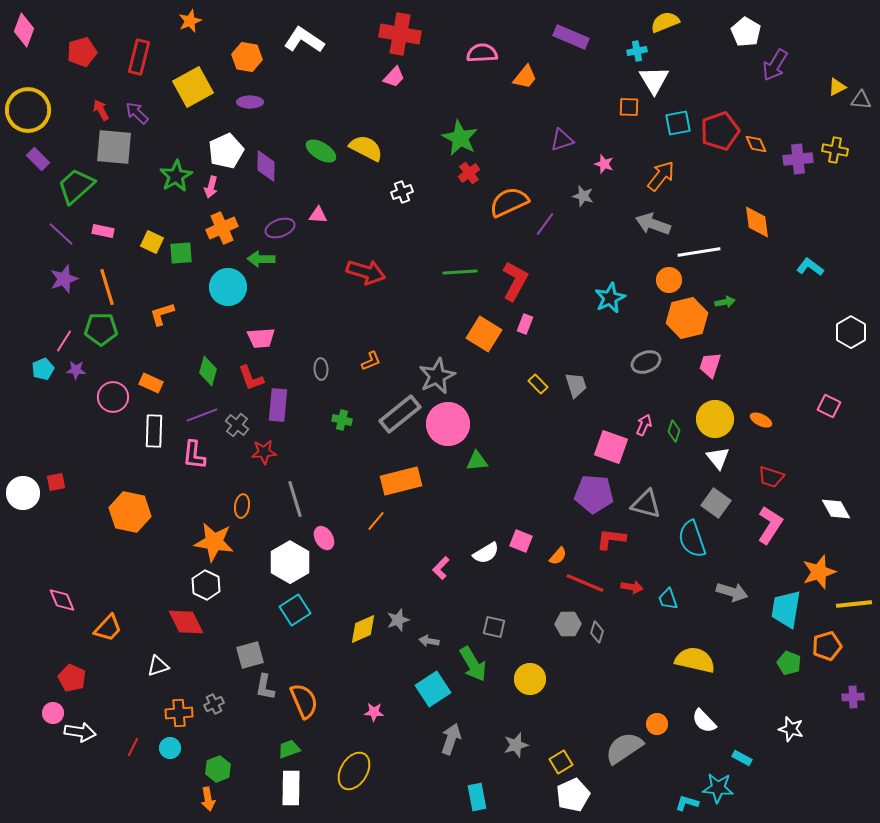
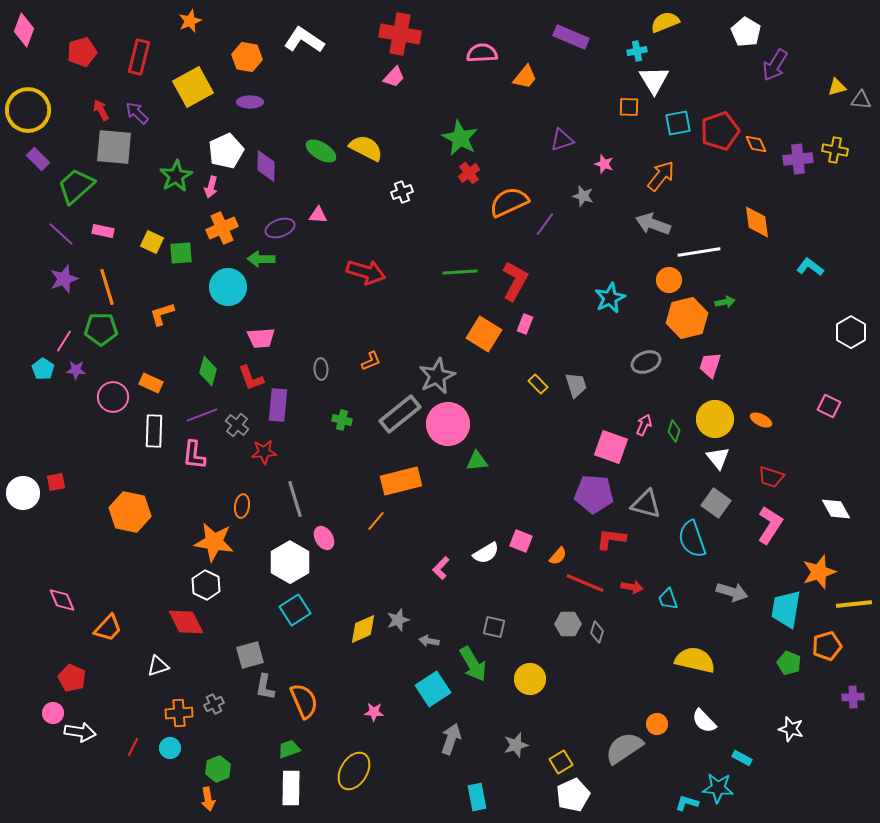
yellow triangle at (837, 87): rotated 12 degrees clockwise
cyan pentagon at (43, 369): rotated 15 degrees counterclockwise
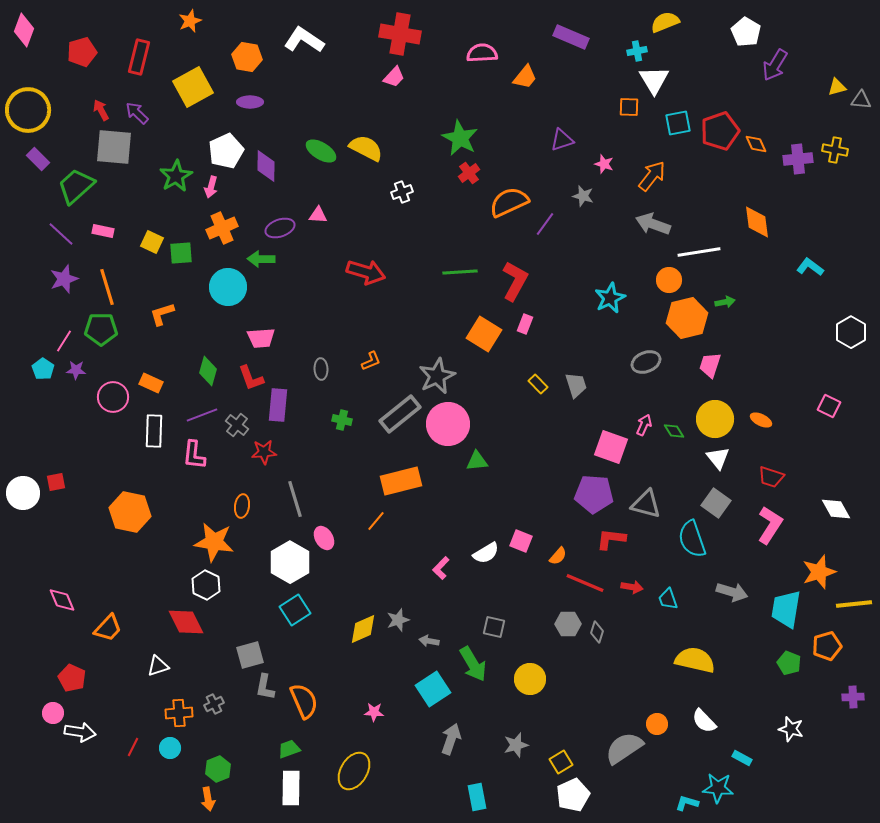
orange arrow at (661, 176): moved 9 px left
green diamond at (674, 431): rotated 50 degrees counterclockwise
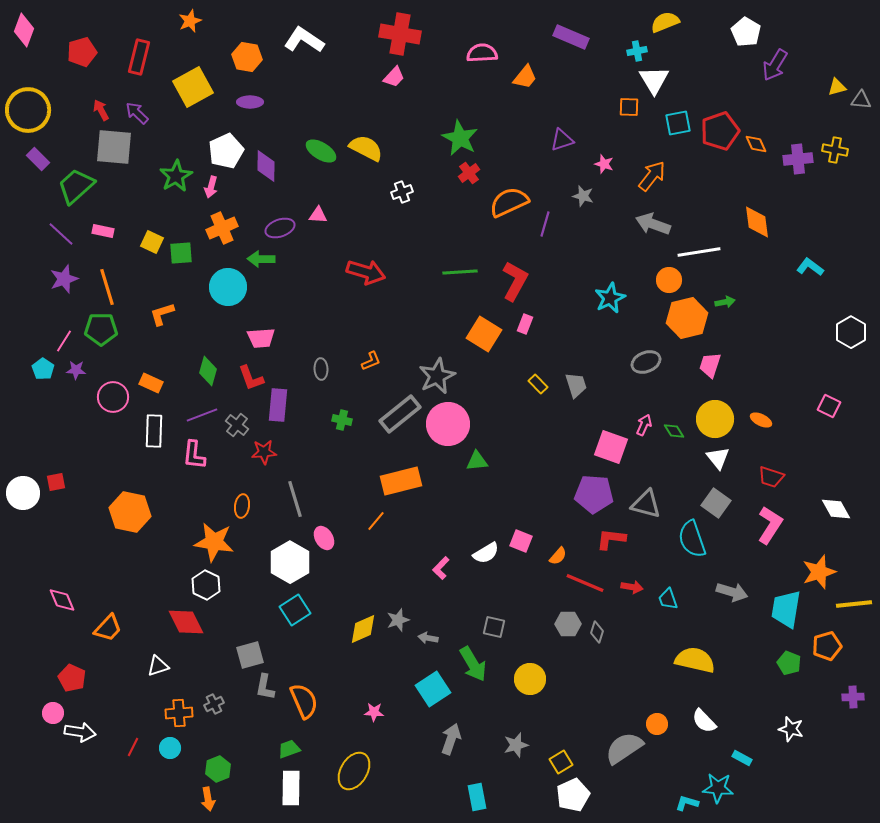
purple line at (545, 224): rotated 20 degrees counterclockwise
gray arrow at (429, 641): moved 1 px left, 3 px up
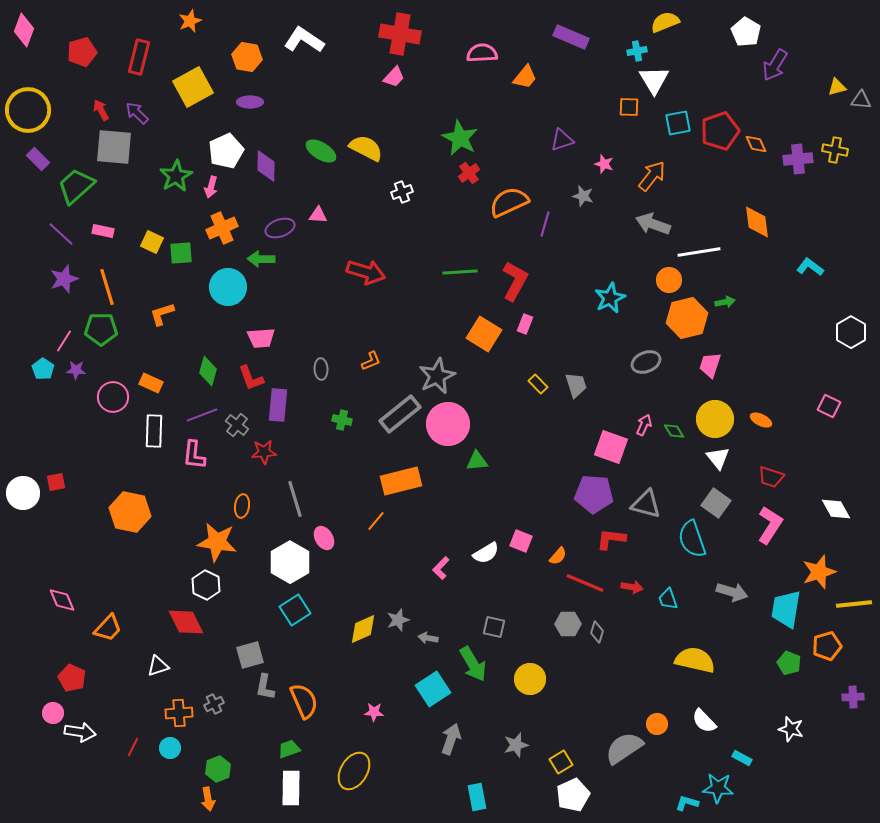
orange star at (214, 542): moved 3 px right
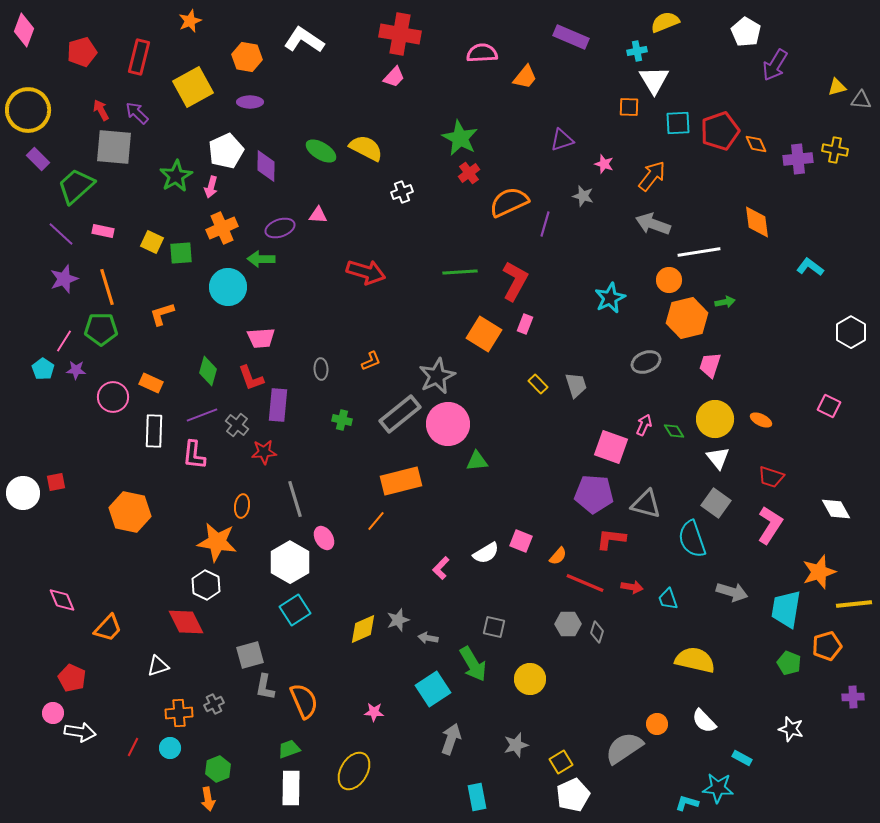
cyan square at (678, 123): rotated 8 degrees clockwise
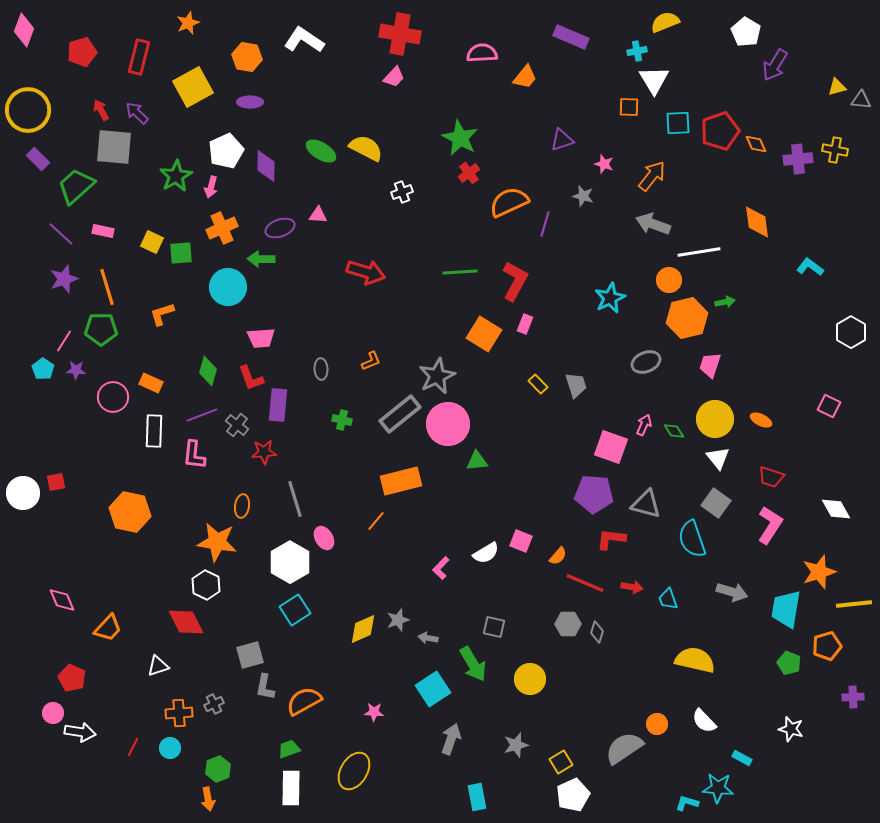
orange star at (190, 21): moved 2 px left, 2 px down
orange semicircle at (304, 701): rotated 96 degrees counterclockwise
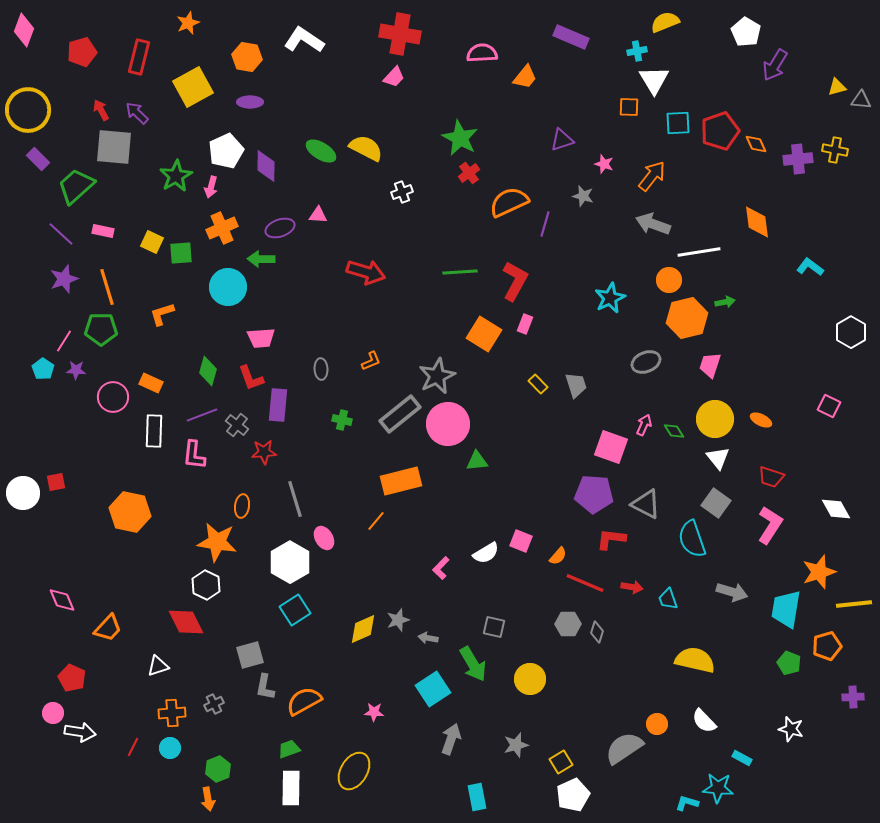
gray triangle at (646, 504): rotated 12 degrees clockwise
orange cross at (179, 713): moved 7 px left
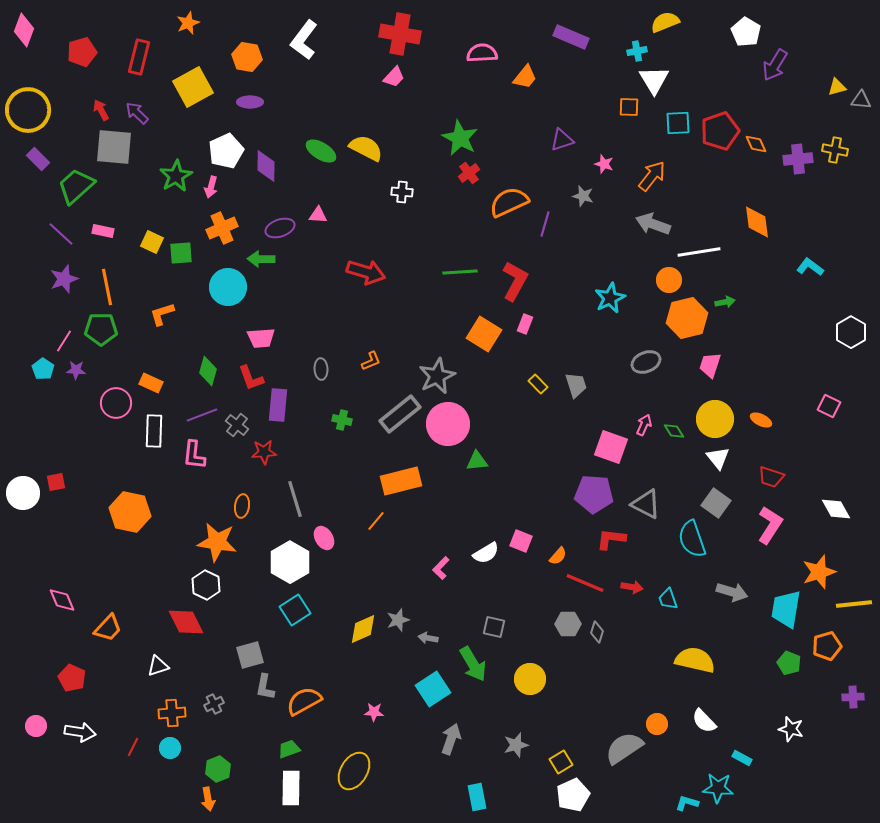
white L-shape at (304, 40): rotated 87 degrees counterclockwise
white cross at (402, 192): rotated 25 degrees clockwise
orange line at (107, 287): rotated 6 degrees clockwise
pink circle at (113, 397): moved 3 px right, 6 px down
pink circle at (53, 713): moved 17 px left, 13 px down
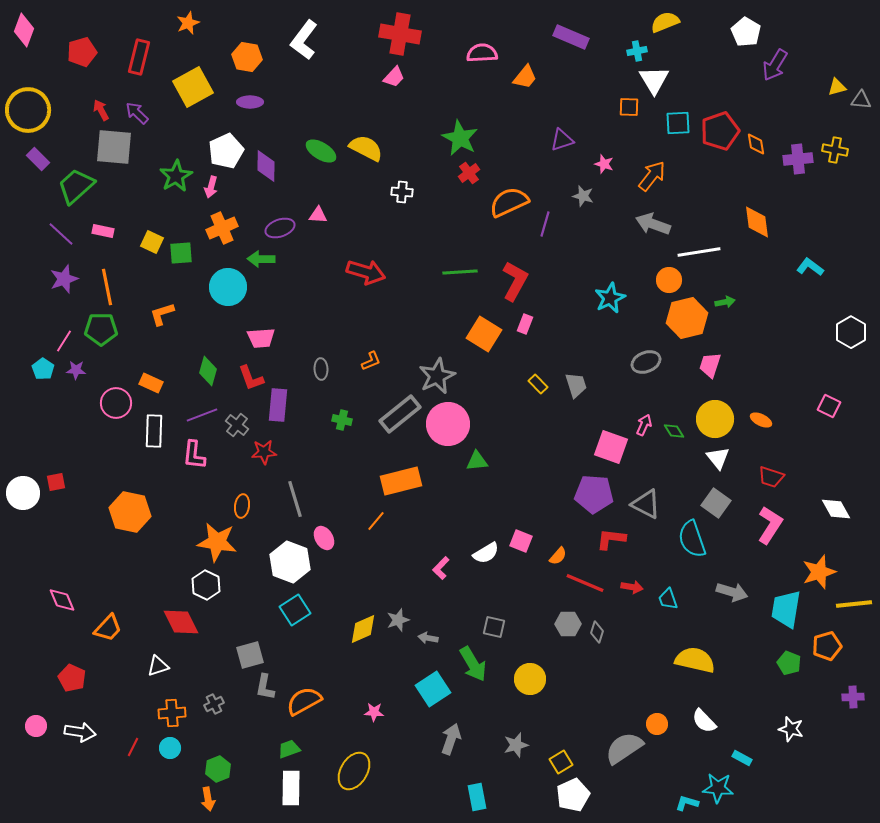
orange diamond at (756, 144): rotated 15 degrees clockwise
white hexagon at (290, 562): rotated 9 degrees counterclockwise
red diamond at (186, 622): moved 5 px left
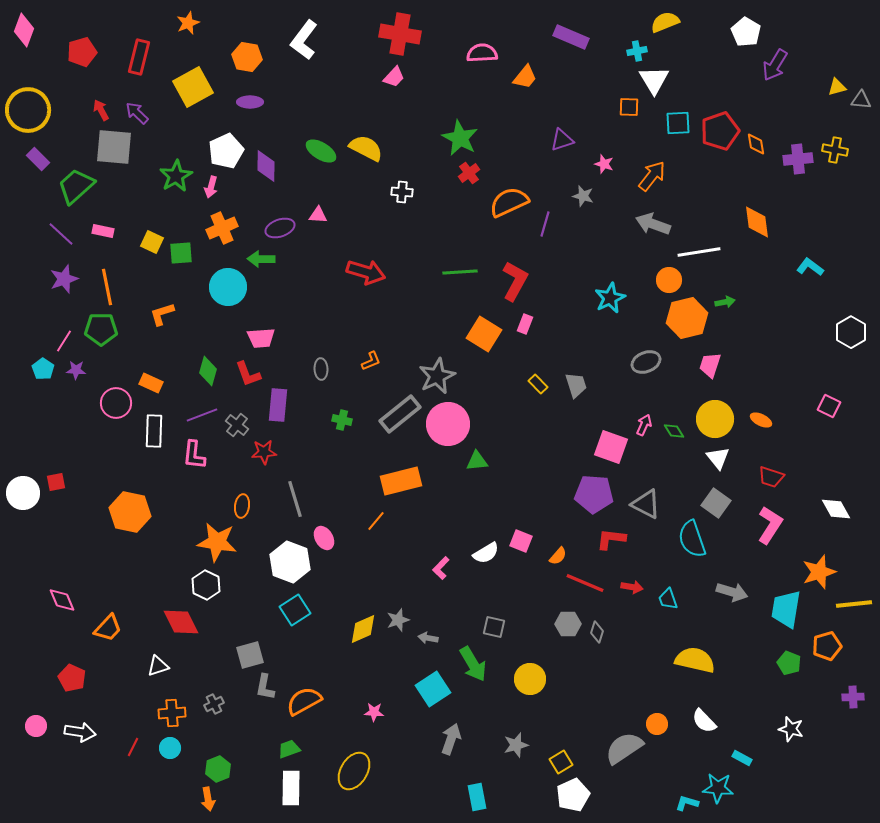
red L-shape at (251, 378): moved 3 px left, 4 px up
